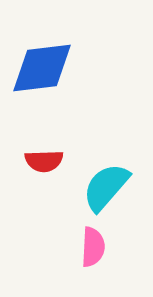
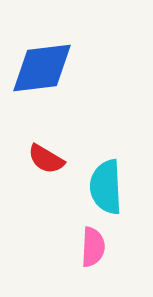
red semicircle: moved 2 px right, 2 px up; rotated 33 degrees clockwise
cyan semicircle: rotated 44 degrees counterclockwise
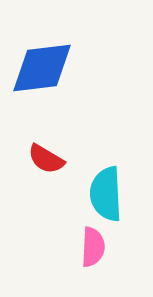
cyan semicircle: moved 7 px down
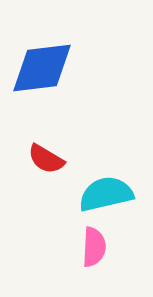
cyan semicircle: rotated 80 degrees clockwise
pink semicircle: moved 1 px right
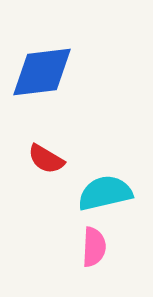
blue diamond: moved 4 px down
cyan semicircle: moved 1 px left, 1 px up
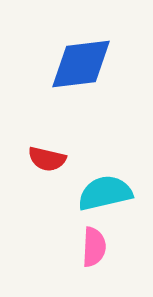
blue diamond: moved 39 px right, 8 px up
red semicircle: moved 1 px right; rotated 18 degrees counterclockwise
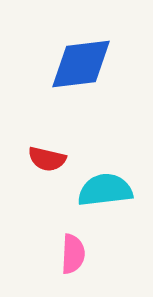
cyan semicircle: moved 3 px up; rotated 6 degrees clockwise
pink semicircle: moved 21 px left, 7 px down
